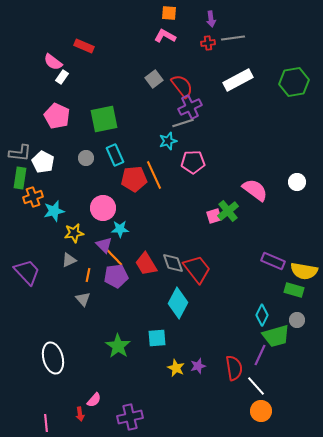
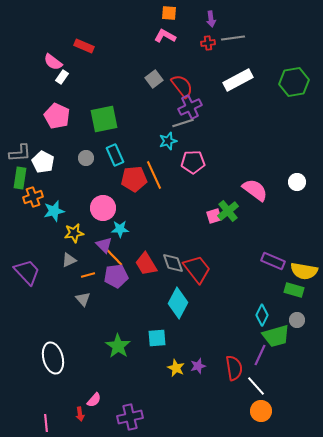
gray L-shape at (20, 153): rotated 10 degrees counterclockwise
orange line at (88, 275): rotated 64 degrees clockwise
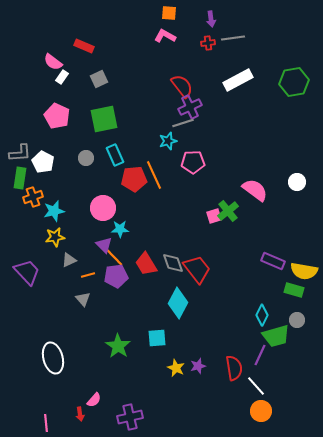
gray square at (154, 79): moved 55 px left; rotated 12 degrees clockwise
yellow star at (74, 233): moved 19 px left, 4 px down
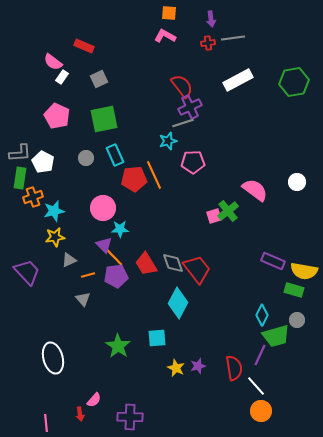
purple cross at (130, 417): rotated 15 degrees clockwise
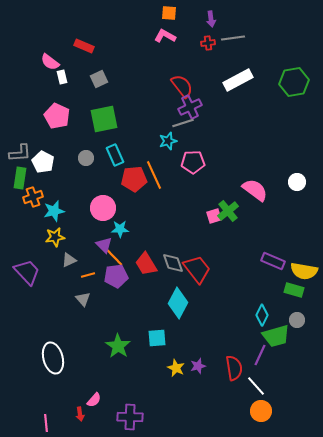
pink semicircle at (53, 62): moved 3 px left
white rectangle at (62, 77): rotated 48 degrees counterclockwise
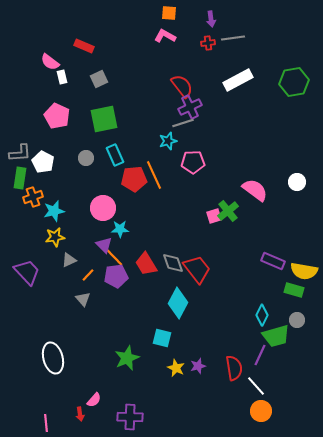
orange line at (88, 275): rotated 32 degrees counterclockwise
cyan square at (157, 338): moved 5 px right; rotated 18 degrees clockwise
green star at (118, 346): moved 9 px right, 12 px down; rotated 15 degrees clockwise
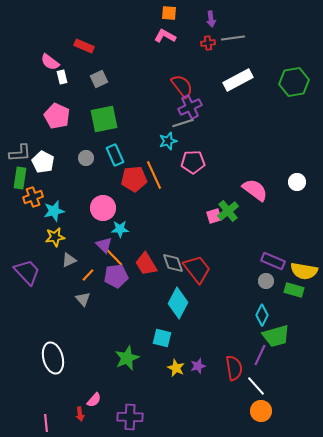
gray circle at (297, 320): moved 31 px left, 39 px up
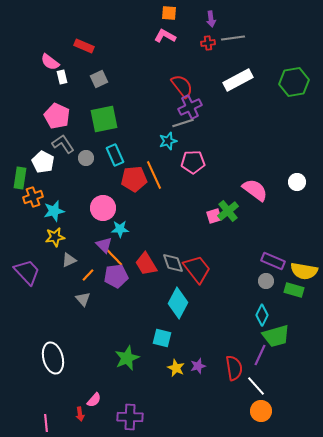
gray L-shape at (20, 153): moved 43 px right, 9 px up; rotated 120 degrees counterclockwise
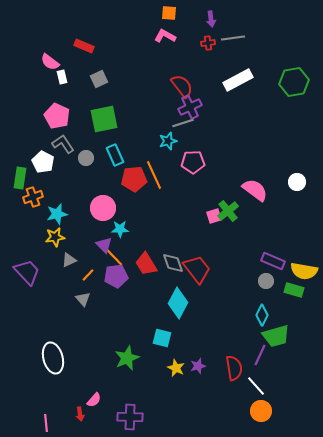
cyan star at (54, 211): moved 3 px right, 3 px down
